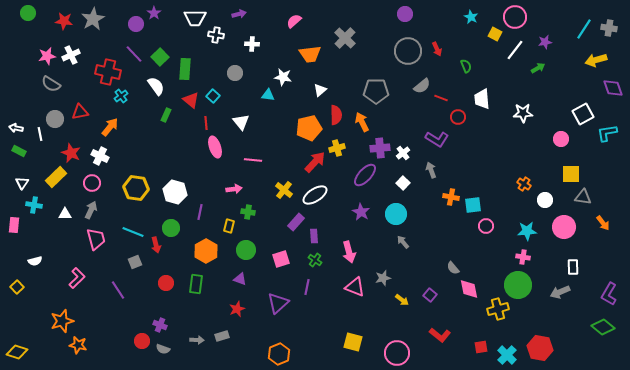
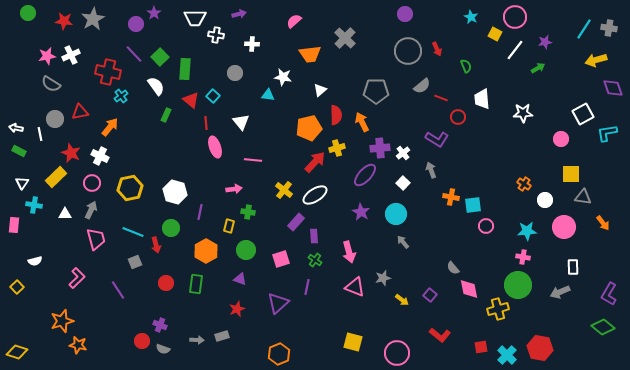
yellow hexagon at (136, 188): moved 6 px left; rotated 20 degrees counterclockwise
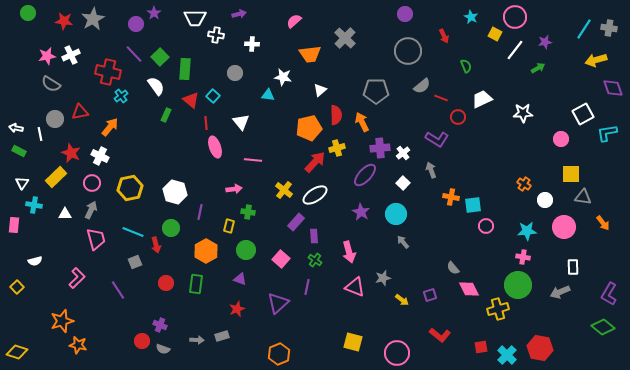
red arrow at (437, 49): moved 7 px right, 13 px up
white trapezoid at (482, 99): rotated 70 degrees clockwise
pink square at (281, 259): rotated 30 degrees counterclockwise
pink diamond at (469, 289): rotated 15 degrees counterclockwise
purple square at (430, 295): rotated 32 degrees clockwise
